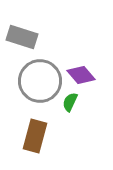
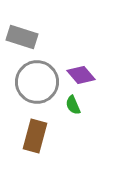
gray circle: moved 3 px left, 1 px down
green semicircle: moved 3 px right, 3 px down; rotated 48 degrees counterclockwise
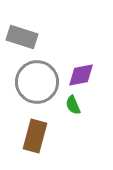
purple diamond: rotated 60 degrees counterclockwise
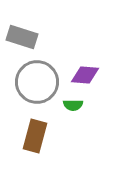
purple diamond: moved 4 px right; rotated 16 degrees clockwise
green semicircle: rotated 66 degrees counterclockwise
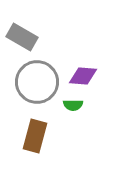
gray rectangle: rotated 12 degrees clockwise
purple diamond: moved 2 px left, 1 px down
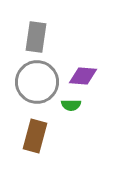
gray rectangle: moved 14 px right; rotated 68 degrees clockwise
green semicircle: moved 2 px left
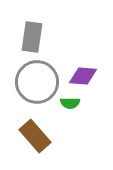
gray rectangle: moved 4 px left
green semicircle: moved 1 px left, 2 px up
brown rectangle: rotated 56 degrees counterclockwise
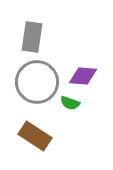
green semicircle: rotated 18 degrees clockwise
brown rectangle: rotated 16 degrees counterclockwise
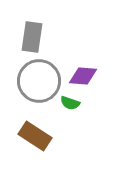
gray circle: moved 2 px right, 1 px up
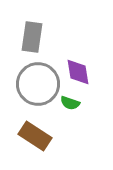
purple diamond: moved 5 px left, 4 px up; rotated 76 degrees clockwise
gray circle: moved 1 px left, 3 px down
